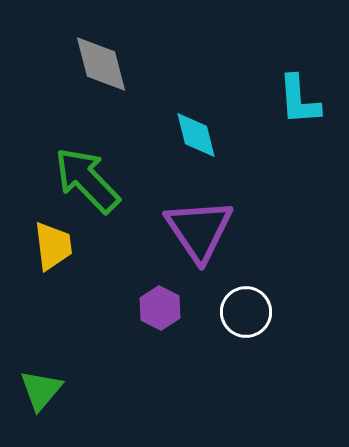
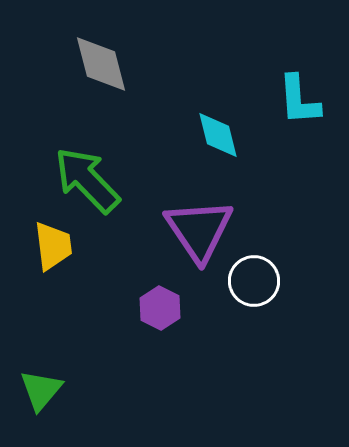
cyan diamond: moved 22 px right
white circle: moved 8 px right, 31 px up
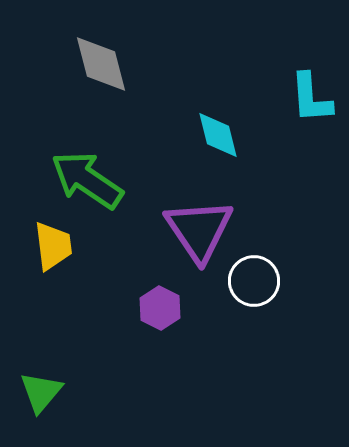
cyan L-shape: moved 12 px right, 2 px up
green arrow: rotated 12 degrees counterclockwise
green triangle: moved 2 px down
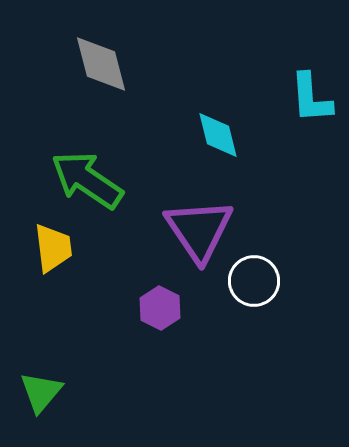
yellow trapezoid: moved 2 px down
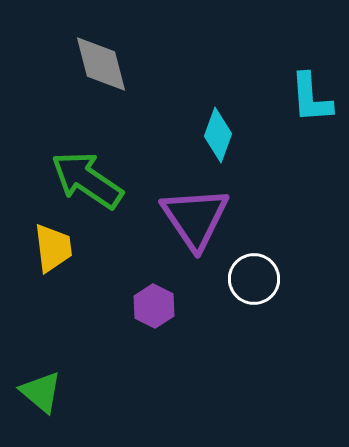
cyan diamond: rotated 34 degrees clockwise
purple triangle: moved 4 px left, 12 px up
white circle: moved 2 px up
purple hexagon: moved 6 px left, 2 px up
green triangle: rotated 30 degrees counterclockwise
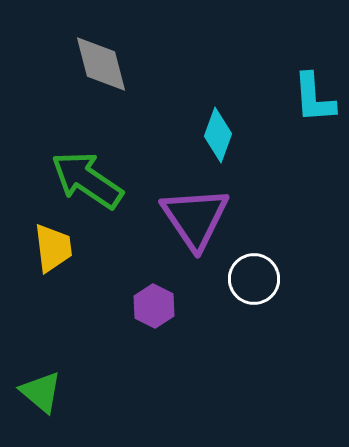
cyan L-shape: moved 3 px right
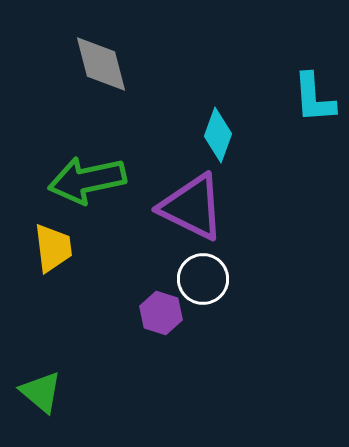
green arrow: rotated 46 degrees counterclockwise
purple triangle: moved 3 px left, 11 px up; rotated 30 degrees counterclockwise
white circle: moved 51 px left
purple hexagon: moved 7 px right, 7 px down; rotated 9 degrees counterclockwise
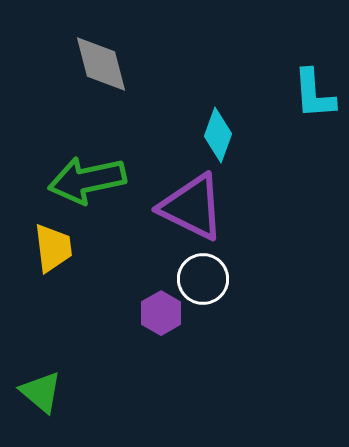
cyan L-shape: moved 4 px up
purple hexagon: rotated 12 degrees clockwise
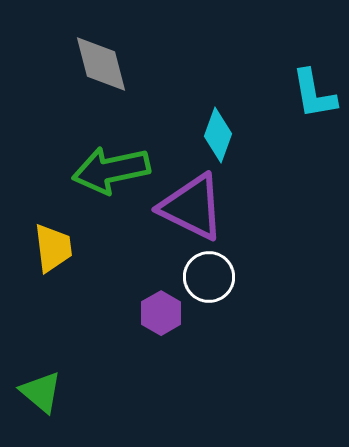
cyan L-shape: rotated 6 degrees counterclockwise
green arrow: moved 24 px right, 10 px up
white circle: moved 6 px right, 2 px up
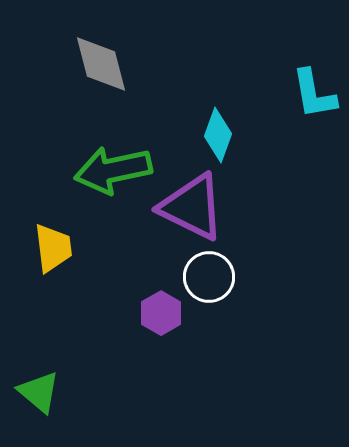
green arrow: moved 2 px right
green triangle: moved 2 px left
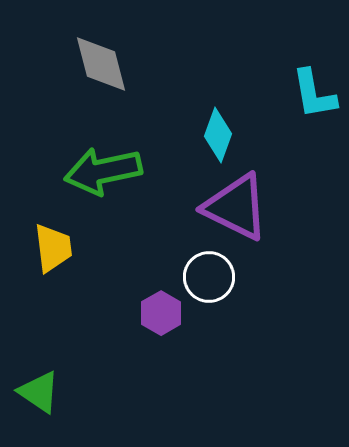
green arrow: moved 10 px left, 1 px down
purple triangle: moved 44 px right
green triangle: rotated 6 degrees counterclockwise
